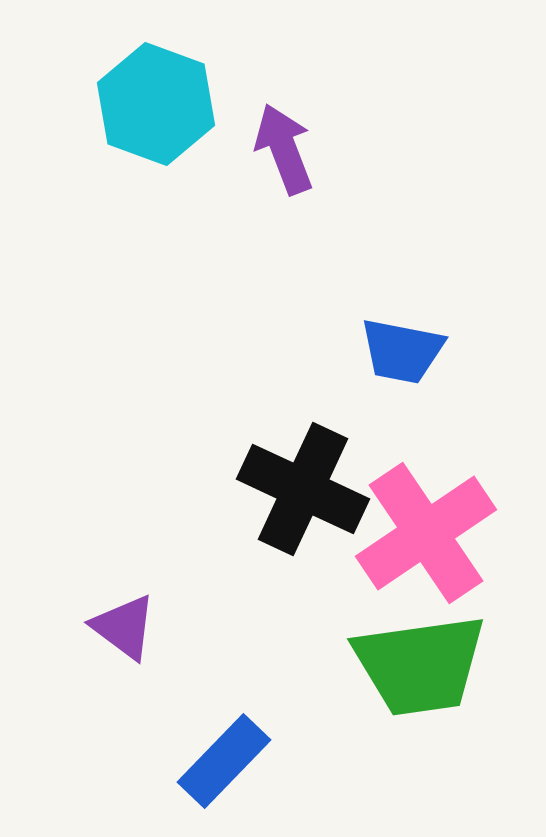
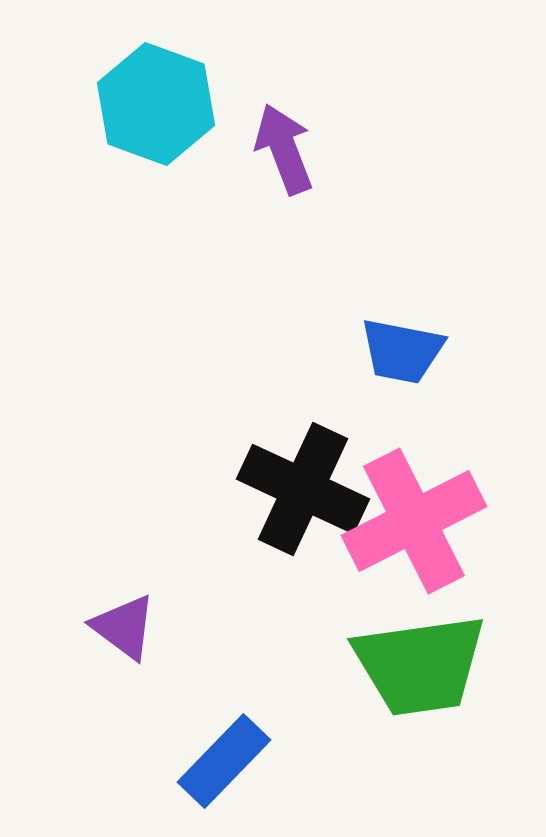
pink cross: moved 12 px left, 12 px up; rotated 7 degrees clockwise
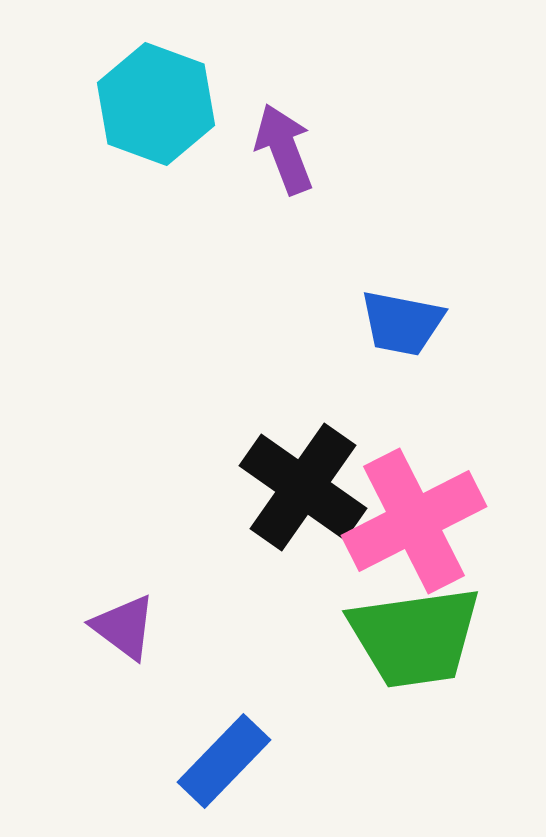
blue trapezoid: moved 28 px up
black cross: moved 2 px up; rotated 10 degrees clockwise
green trapezoid: moved 5 px left, 28 px up
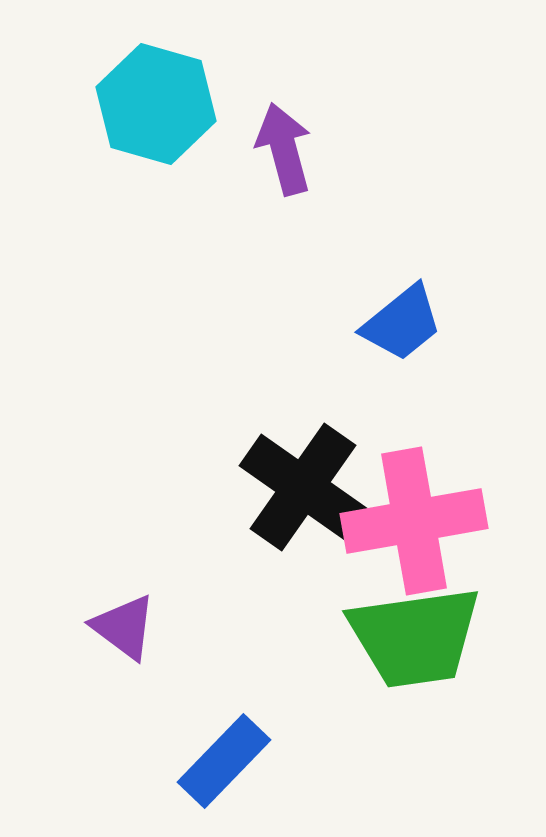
cyan hexagon: rotated 4 degrees counterclockwise
purple arrow: rotated 6 degrees clockwise
blue trapezoid: rotated 50 degrees counterclockwise
pink cross: rotated 17 degrees clockwise
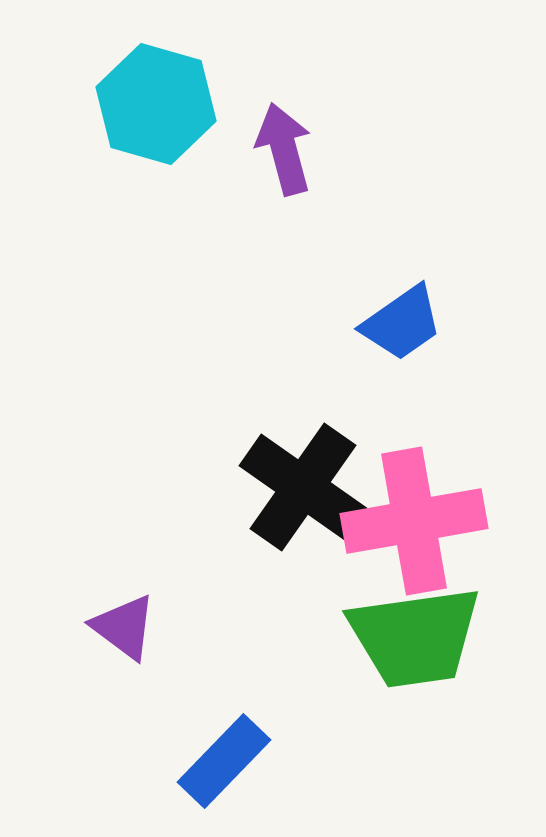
blue trapezoid: rotated 4 degrees clockwise
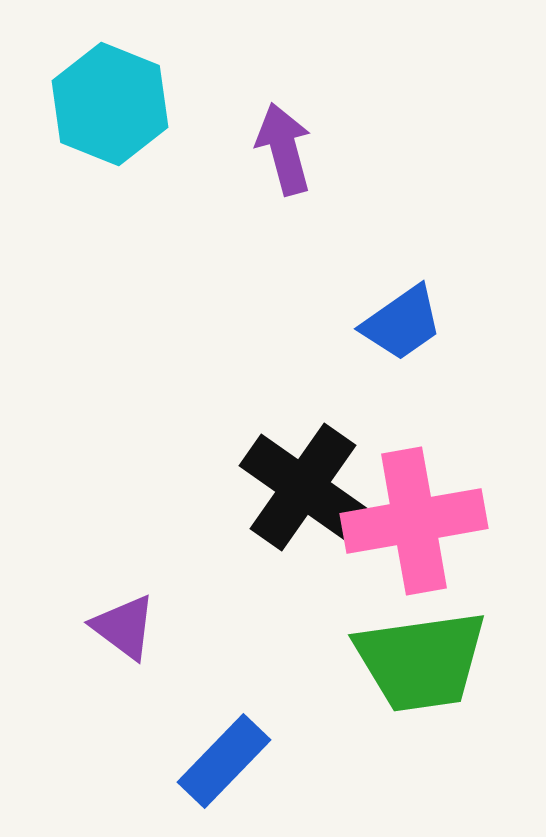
cyan hexagon: moved 46 px left; rotated 6 degrees clockwise
green trapezoid: moved 6 px right, 24 px down
